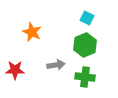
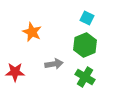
gray arrow: moved 2 px left, 1 px up
red star: moved 2 px down
green cross: rotated 24 degrees clockwise
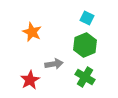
red star: moved 15 px right, 8 px down; rotated 30 degrees counterclockwise
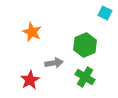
cyan square: moved 18 px right, 5 px up
gray arrow: moved 1 px up
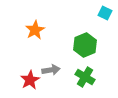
orange star: moved 3 px right, 2 px up; rotated 18 degrees clockwise
gray arrow: moved 3 px left, 7 px down
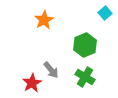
cyan square: rotated 24 degrees clockwise
orange star: moved 9 px right, 10 px up
gray arrow: rotated 60 degrees clockwise
red star: moved 2 px right, 3 px down
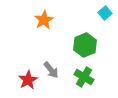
green cross: moved 1 px left
red star: moved 4 px left, 3 px up
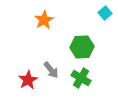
green hexagon: moved 3 px left, 2 px down; rotated 20 degrees clockwise
green cross: moved 3 px left, 1 px down
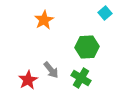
green hexagon: moved 5 px right
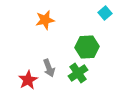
orange star: moved 1 px right; rotated 18 degrees clockwise
gray arrow: moved 2 px left, 2 px up; rotated 18 degrees clockwise
green cross: moved 3 px left, 5 px up; rotated 24 degrees clockwise
